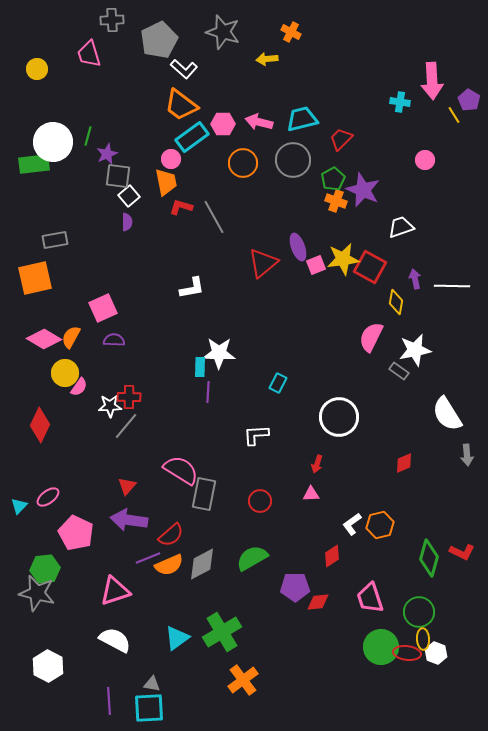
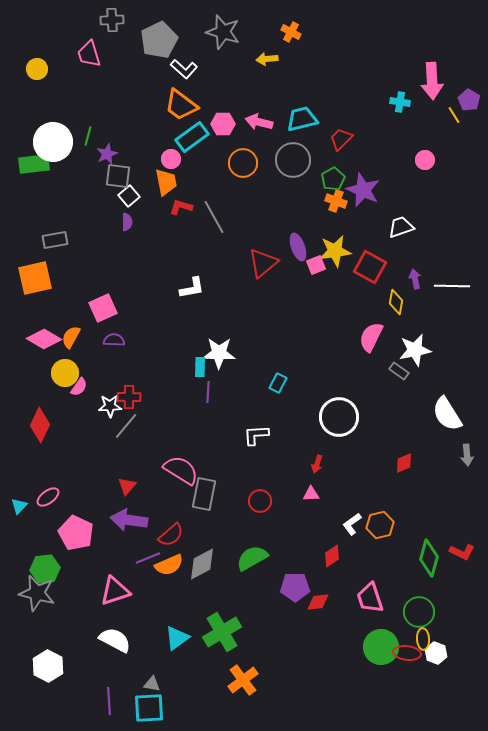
yellow star at (343, 259): moved 8 px left, 8 px up
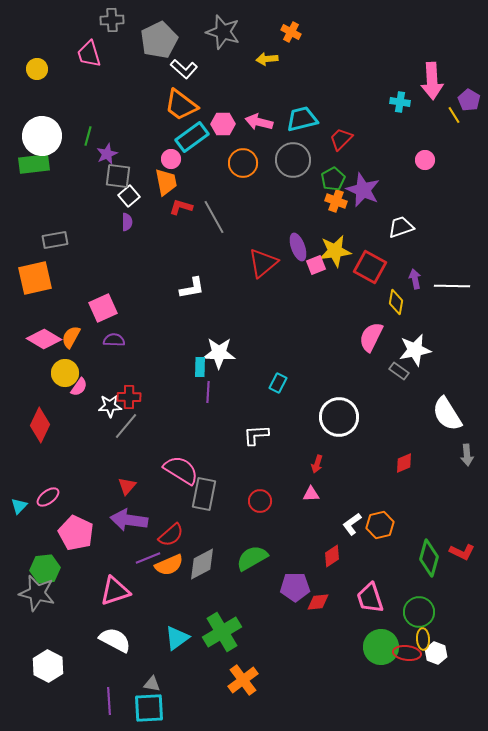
white circle at (53, 142): moved 11 px left, 6 px up
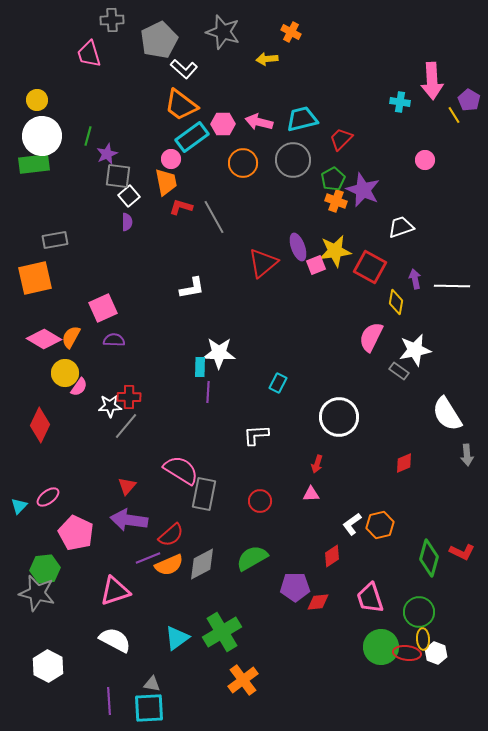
yellow circle at (37, 69): moved 31 px down
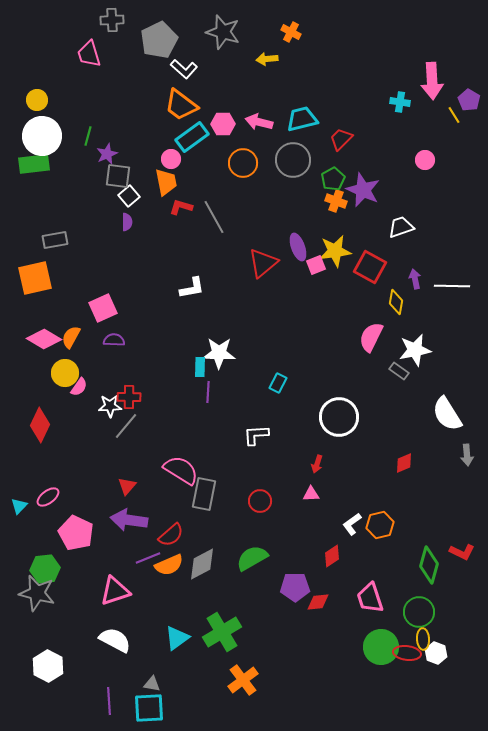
green diamond at (429, 558): moved 7 px down
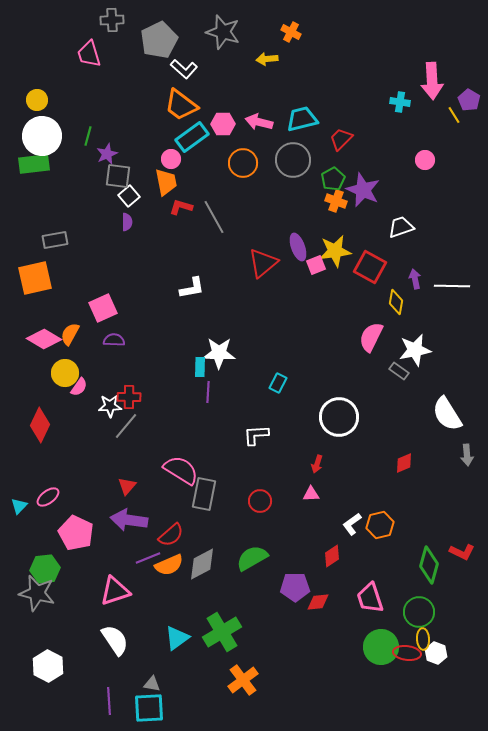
orange semicircle at (71, 337): moved 1 px left, 3 px up
white semicircle at (115, 640): rotated 28 degrees clockwise
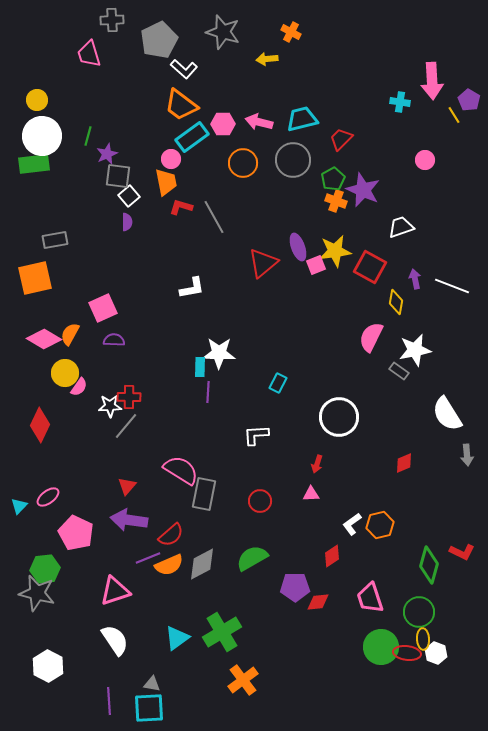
white line at (452, 286): rotated 20 degrees clockwise
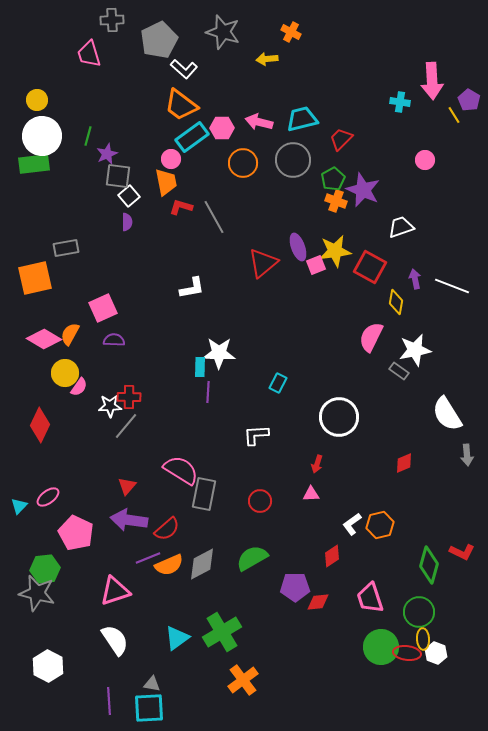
pink hexagon at (223, 124): moved 1 px left, 4 px down
gray rectangle at (55, 240): moved 11 px right, 8 px down
red semicircle at (171, 535): moved 4 px left, 6 px up
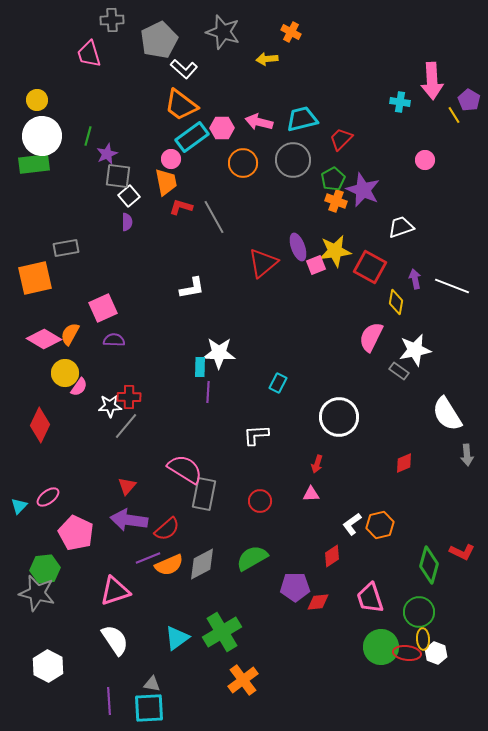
pink semicircle at (181, 470): moved 4 px right, 1 px up
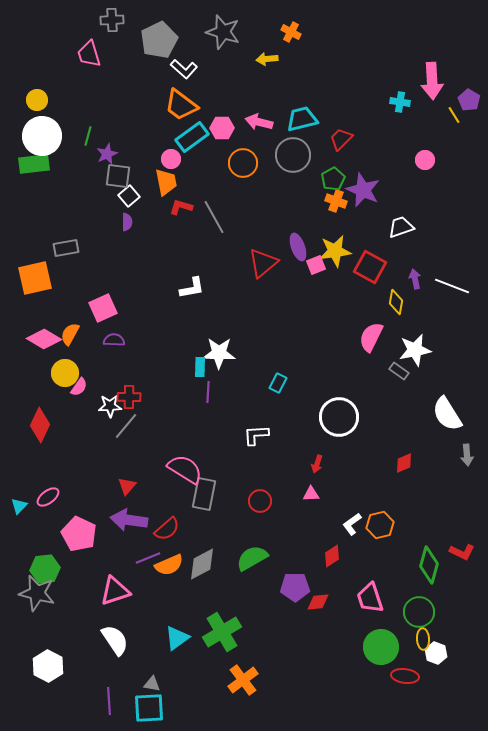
gray circle at (293, 160): moved 5 px up
pink pentagon at (76, 533): moved 3 px right, 1 px down
red ellipse at (407, 653): moved 2 px left, 23 px down
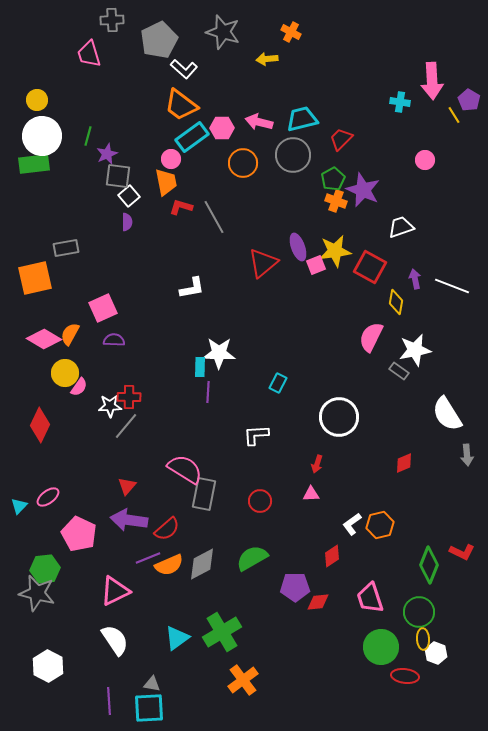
green diamond at (429, 565): rotated 6 degrees clockwise
pink triangle at (115, 591): rotated 8 degrees counterclockwise
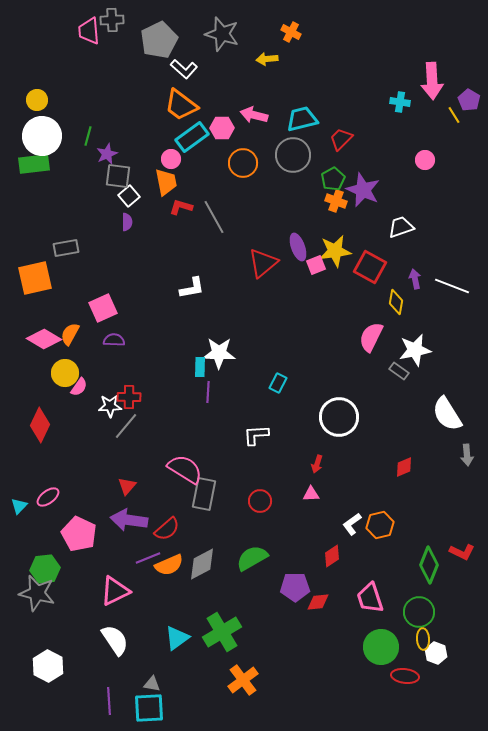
gray star at (223, 32): moved 1 px left, 2 px down
pink trapezoid at (89, 54): moved 23 px up; rotated 12 degrees clockwise
pink arrow at (259, 122): moved 5 px left, 7 px up
red diamond at (404, 463): moved 4 px down
